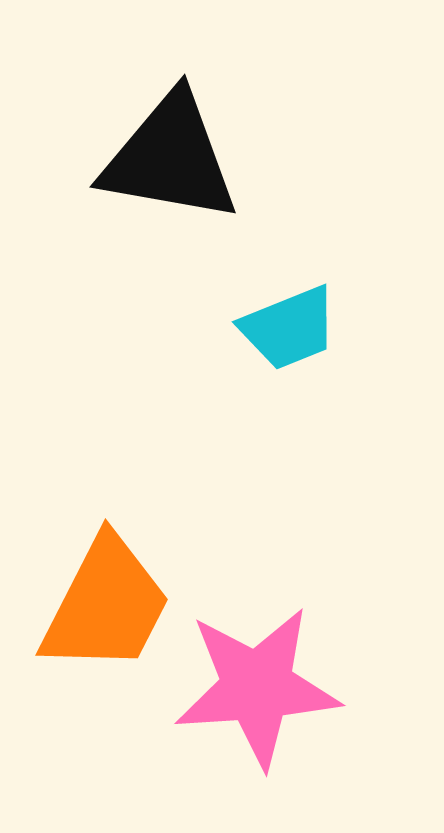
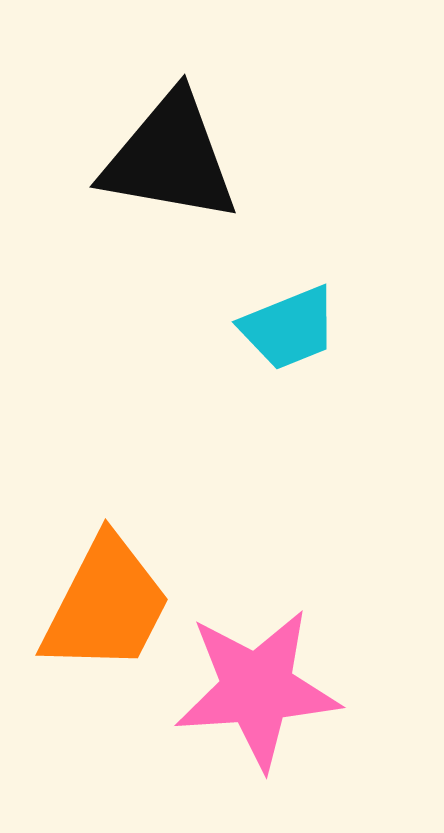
pink star: moved 2 px down
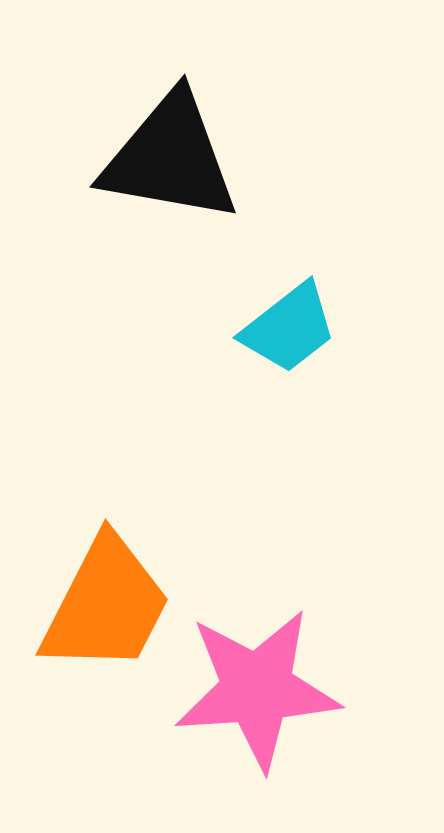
cyan trapezoid: rotated 16 degrees counterclockwise
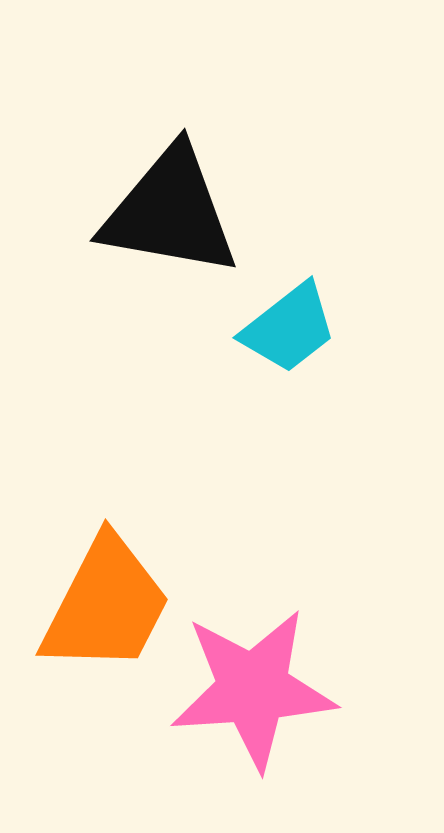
black triangle: moved 54 px down
pink star: moved 4 px left
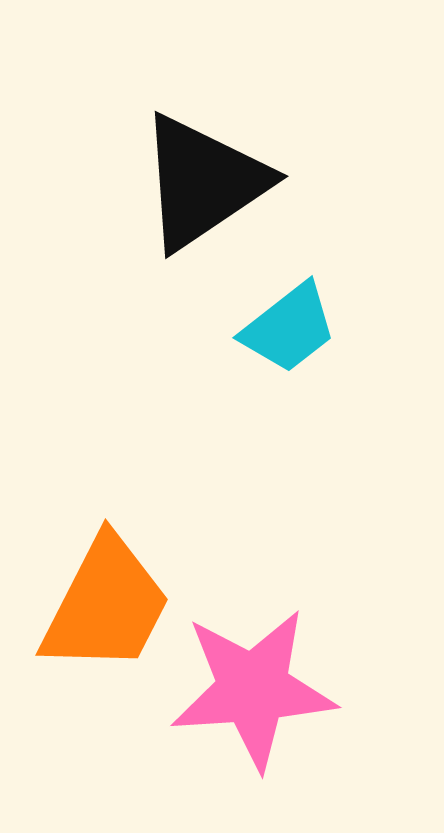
black triangle: moved 33 px right, 30 px up; rotated 44 degrees counterclockwise
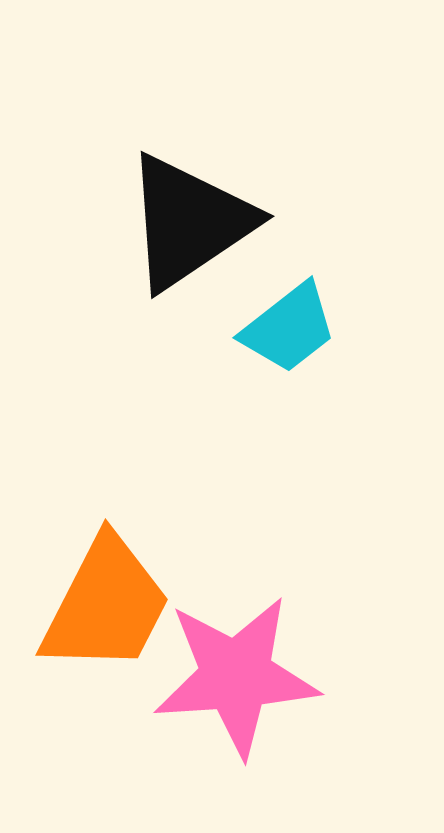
black triangle: moved 14 px left, 40 px down
pink star: moved 17 px left, 13 px up
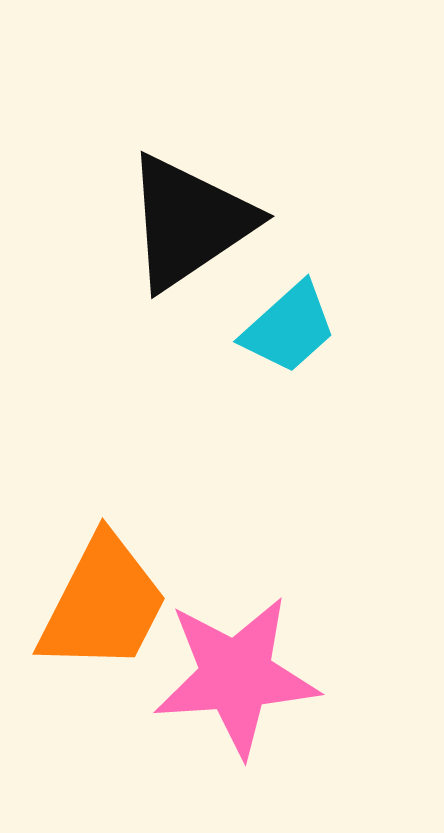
cyan trapezoid: rotated 4 degrees counterclockwise
orange trapezoid: moved 3 px left, 1 px up
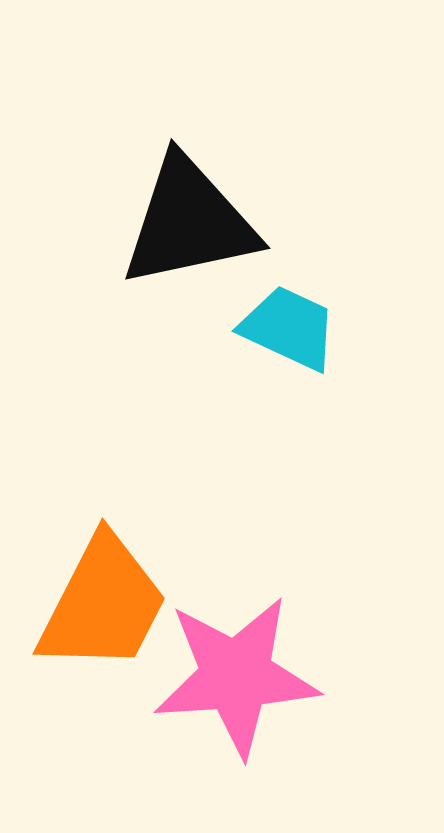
black triangle: rotated 22 degrees clockwise
cyan trapezoid: rotated 113 degrees counterclockwise
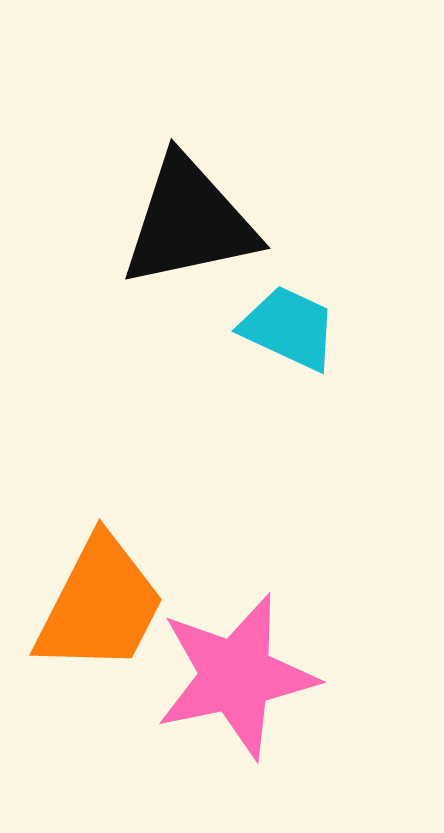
orange trapezoid: moved 3 px left, 1 px down
pink star: rotated 8 degrees counterclockwise
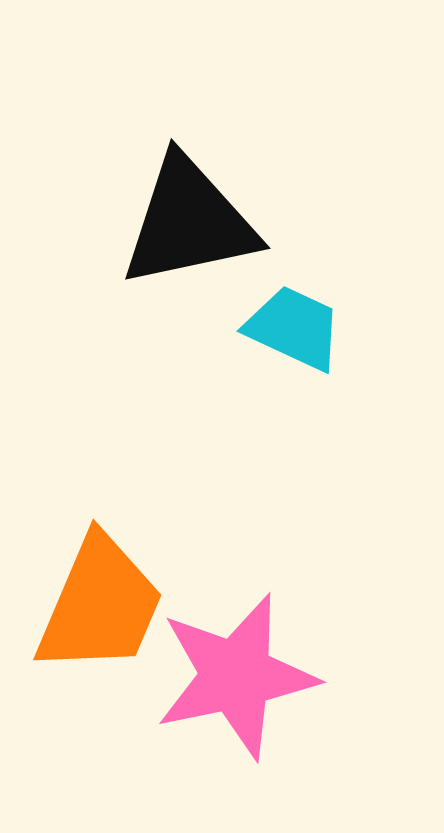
cyan trapezoid: moved 5 px right
orange trapezoid: rotated 4 degrees counterclockwise
